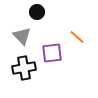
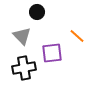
orange line: moved 1 px up
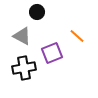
gray triangle: rotated 18 degrees counterclockwise
purple square: rotated 15 degrees counterclockwise
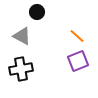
purple square: moved 26 px right, 8 px down
black cross: moved 3 px left, 1 px down
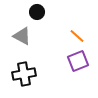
black cross: moved 3 px right, 5 px down
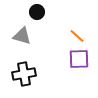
gray triangle: rotated 12 degrees counterclockwise
purple square: moved 1 px right, 2 px up; rotated 20 degrees clockwise
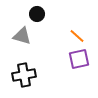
black circle: moved 2 px down
purple square: rotated 10 degrees counterclockwise
black cross: moved 1 px down
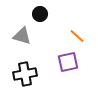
black circle: moved 3 px right
purple square: moved 11 px left, 3 px down
black cross: moved 1 px right, 1 px up
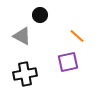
black circle: moved 1 px down
gray triangle: rotated 12 degrees clockwise
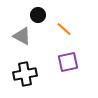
black circle: moved 2 px left
orange line: moved 13 px left, 7 px up
